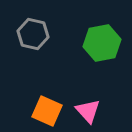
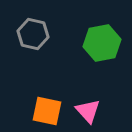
orange square: rotated 12 degrees counterclockwise
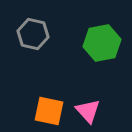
orange square: moved 2 px right
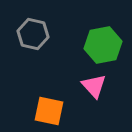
green hexagon: moved 1 px right, 2 px down
pink triangle: moved 6 px right, 25 px up
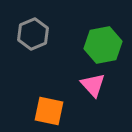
gray hexagon: rotated 24 degrees clockwise
pink triangle: moved 1 px left, 1 px up
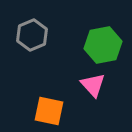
gray hexagon: moved 1 px left, 1 px down
